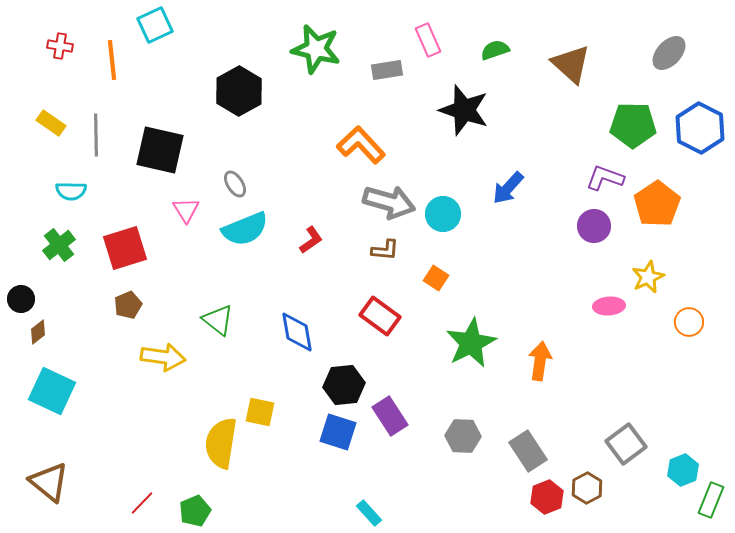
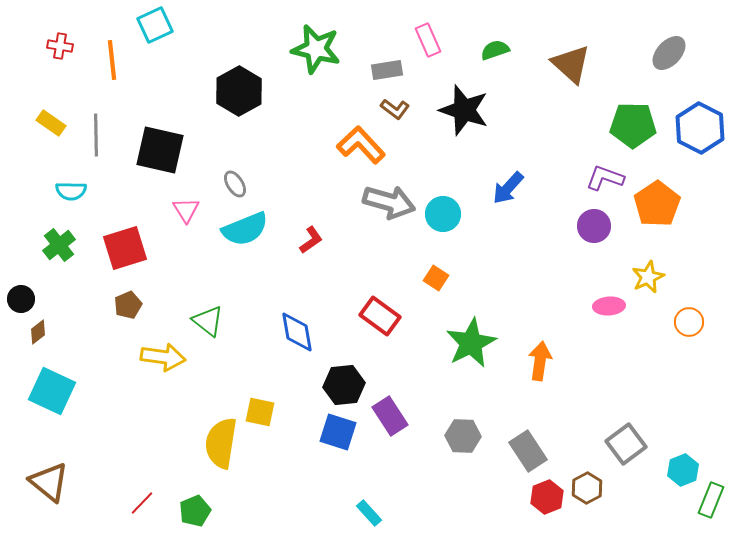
brown L-shape at (385, 250): moved 10 px right, 141 px up; rotated 32 degrees clockwise
green triangle at (218, 320): moved 10 px left, 1 px down
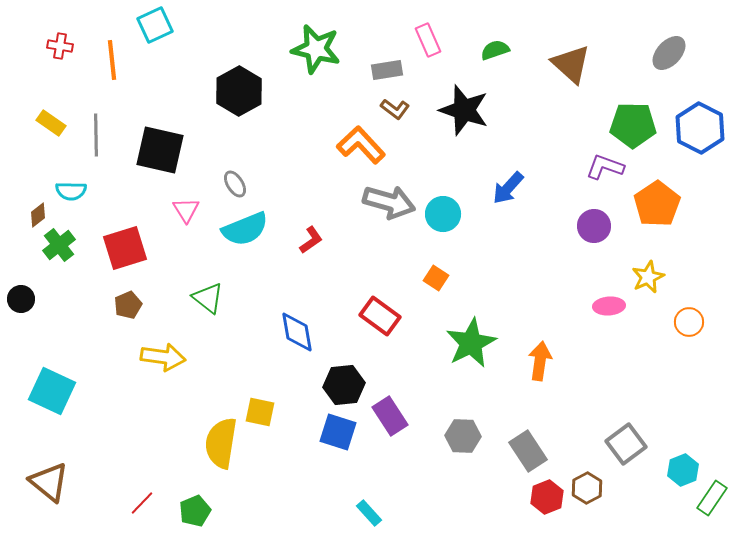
purple L-shape at (605, 178): moved 11 px up
green triangle at (208, 321): moved 23 px up
brown diamond at (38, 332): moved 117 px up
green rectangle at (711, 500): moved 1 px right, 2 px up; rotated 12 degrees clockwise
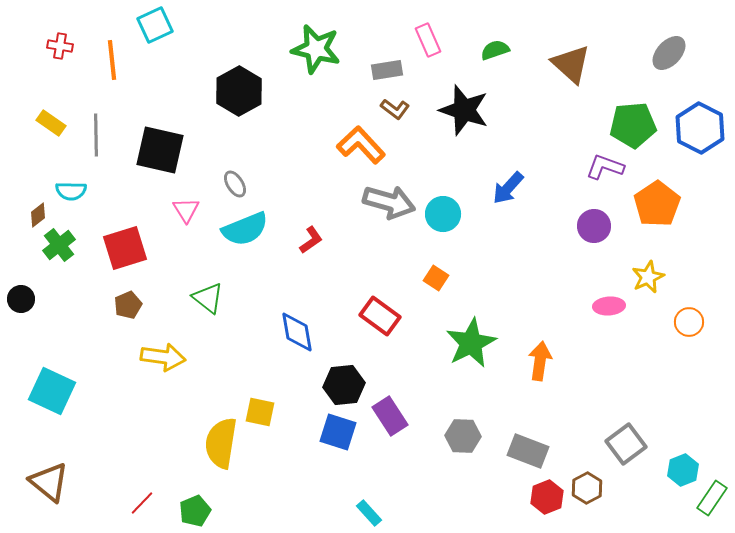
green pentagon at (633, 125): rotated 6 degrees counterclockwise
gray rectangle at (528, 451): rotated 36 degrees counterclockwise
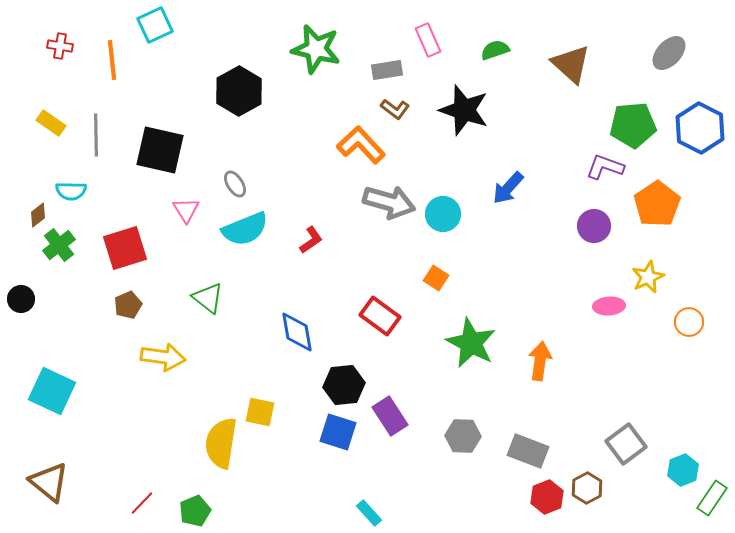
green star at (471, 343): rotated 18 degrees counterclockwise
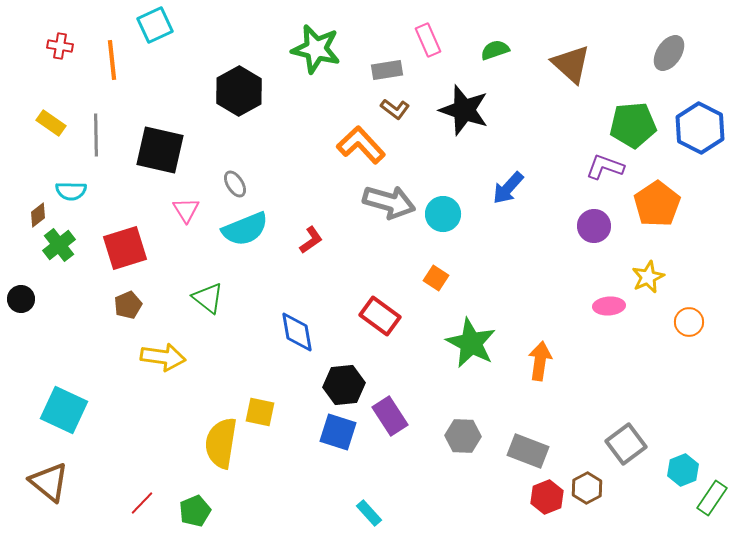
gray ellipse at (669, 53): rotated 9 degrees counterclockwise
cyan square at (52, 391): moved 12 px right, 19 px down
